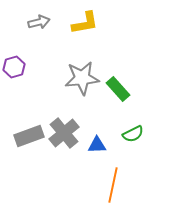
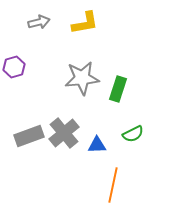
green rectangle: rotated 60 degrees clockwise
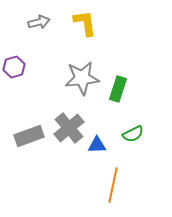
yellow L-shape: rotated 88 degrees counterclockwise
gray cross: moved 5 px right, 5 px up
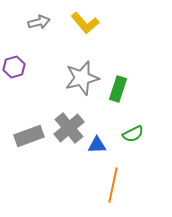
yellow L-shape: rotated 148 degrees clockwise
gray star: rotated 8 degrees counterclockwise
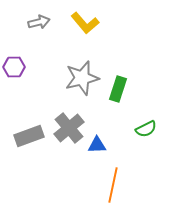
purple hexagon: rotated 15 degrees clockwise
green semicircle: moved 13 px right, 5 px up
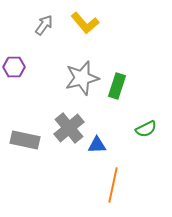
gray arrow: moved 5 px right, 3 px down; rotated 40 degrees counterclockwise
green rectangle: moved 1 px left, 3 px up
gray rectangle: moved 4 px left, 4 px down; rotated 32 degrees clockwise
